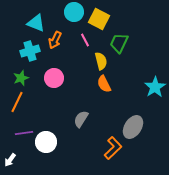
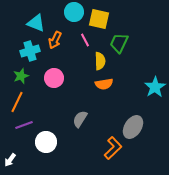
yellow square: rotated 15 degrees counterclockwise
yellow semicircle: moved 1 px left; rotated 12 degrees clockwise
green star: moved 2 px up
orange semicircle: rotated 72 degrees counterclockwise
gray semicircle: moved 1 px left
purple line: moved 8 px up; rotated 12 degrees counterclockwise
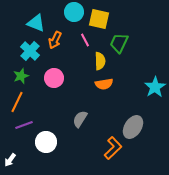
cyan cross: rotated 30 degrees counterclockwise
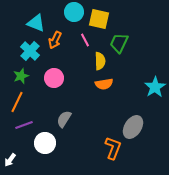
gray semicircle: moved 16 px left
white circle: moved 1 px left, 1 px down
orange L-shape: rotated 25 degrees counterclockwise
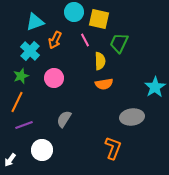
cyan triangle: moved 1 px left, 1 px up; rotated 42 degrees counterclockwise
gray ellipse: moved 1 px left, 10 px up; rotated 50 degrees clockwise
white circle: moved 3 px left, 7 px down
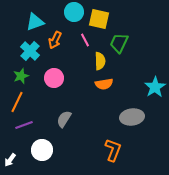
orange L-shape: moved 2 px down
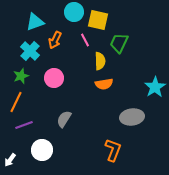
yellow square: moved 1 px left, 1 px down
orange line: moved 1 px left
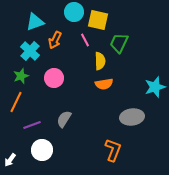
cyan star: rotated 15 degrees clockwise
purple line: moved 8 px right
